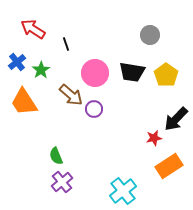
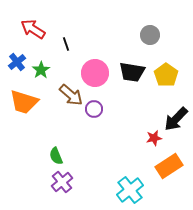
orange trapezoid: rotated 40 degrees counterclockwise
cyan cross: moved 7 px right, 1 px up
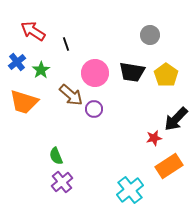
red arrow: moved 2 px down
